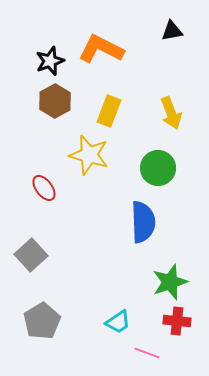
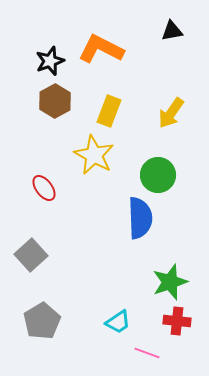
yellow arrow: rotated 56 degrees clockwise
yellow star: moved 5 px right; rotated 12 degrees clockwise
green circle: moved 7 px down
blue semicircle: moved 3 px left, 4 px up
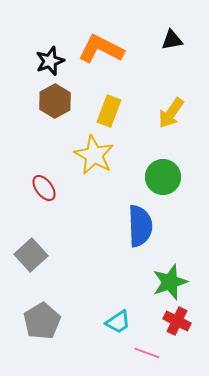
black triangle: moved 9 px down
green circle: moved 5 px right, 2 px down
blue semicircle: moved 8 px down
red cross: rotated 20 degrees clockwise
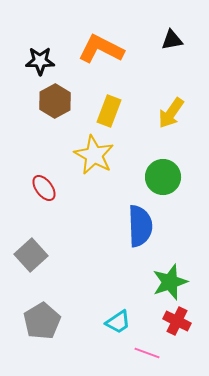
black star: moved 10 px left; rotated 20 degrees clockwise
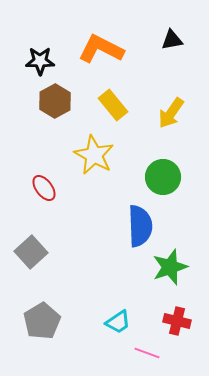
yellow rectangle: moved 4 px right, 6 px up; rotated 60 degrees counterclockwise
gray square: moved 3 px up
green star: moved 15 px up
red cross: rotated 12 degrees counterclockwise
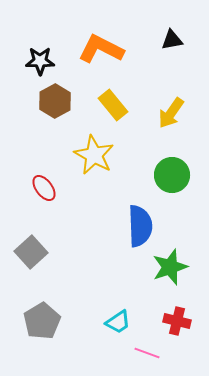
green circle: moved 9 px right, 2 px up
